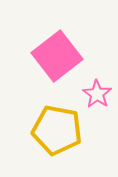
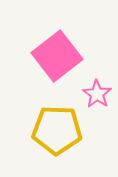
yellow pentagon: rotated 9 degrees counterclockwise
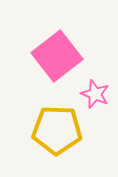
pink star: moved 2 px left; rotated 12 degrees counterclockwise
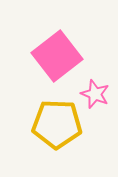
yellow pentagon: moved 6 px up
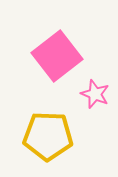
yellow pentagon: moved 9 px left, 12 px down
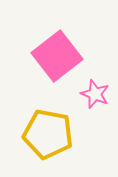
yellow pentagon: moved 2 px up; rotated 9 degrees clockwise
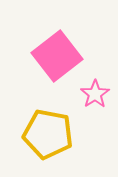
pink star: rotated 16 degrees clockwise
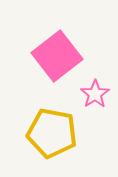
yellow pentagon: moved 4 px right, 1 px up
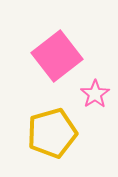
yellow pentagon: rotated 27 degrees counterclockwise
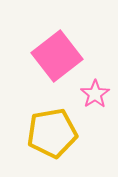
yellow pentagon: rotated 6 degrees clockwise
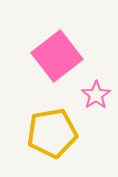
pink star: moved 1 px right, 1 px down
